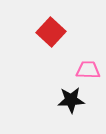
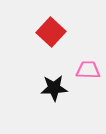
black star: moved 17 px left, 12 px up
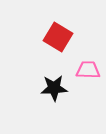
red square: moved 7 px right, 5 px down; rotated 12 degrees counterclockwise
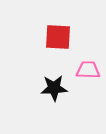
red square: rotated 28 degrees counterclockwise
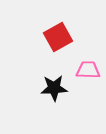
red square: rotated 32 degrees counterclockwise
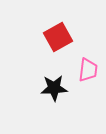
pink trapezoid: rotated 95 degrees clockwise
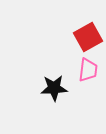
red square: moved 30 px right
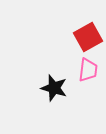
black star: rotated 20 degrees clockwise
